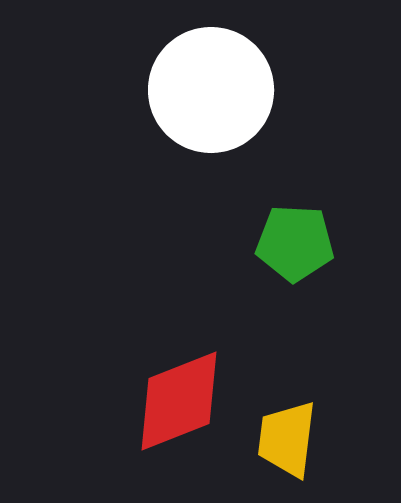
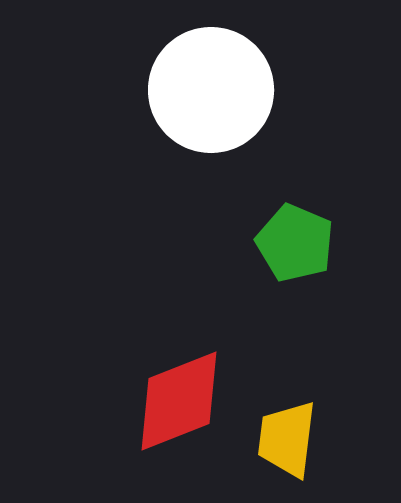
green pentagon: rotated 20 degrees clockwise
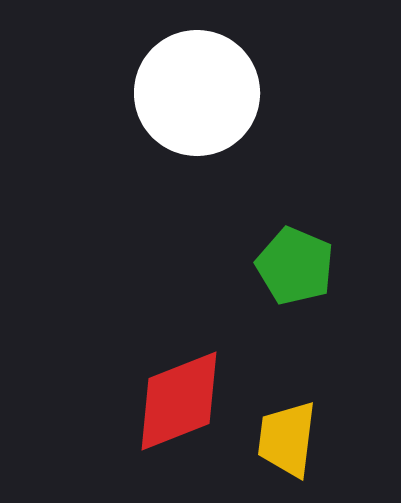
white circle: moved 14 px left, 3 px down
green pentagon: moved 23 px down
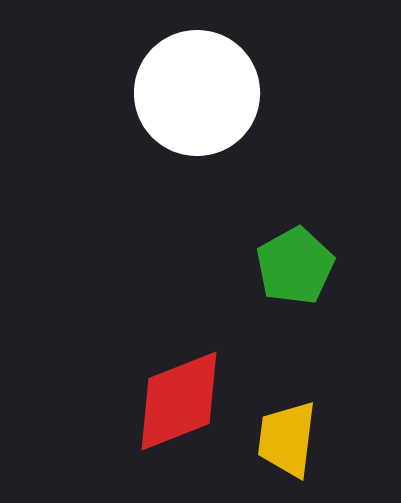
green pentagon: rotated 20 degrees clockwise
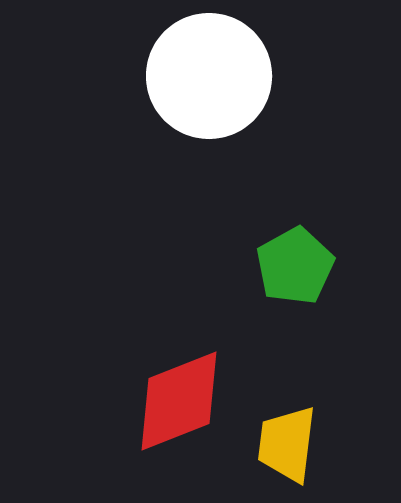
white circle: moved 12 px right, 17 px up
yellow trapezoid: moved 5 px down
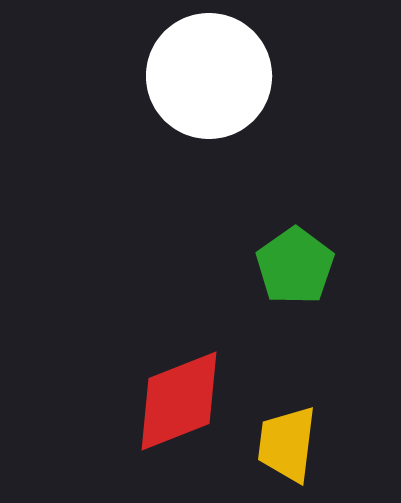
green pentagon: rotated 6 degrees counterclockwise
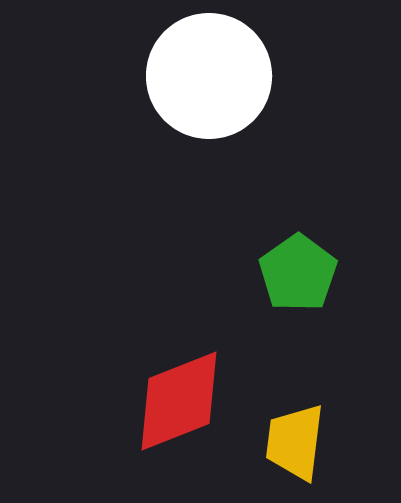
green pentagon: moved 3 px right, 7 px down
yellow trapezoid: moved 8 px right, 2 px up
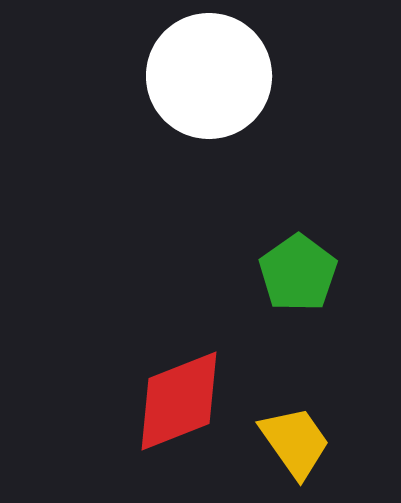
yellow trapezoid: rotated 138 degrees clockwise
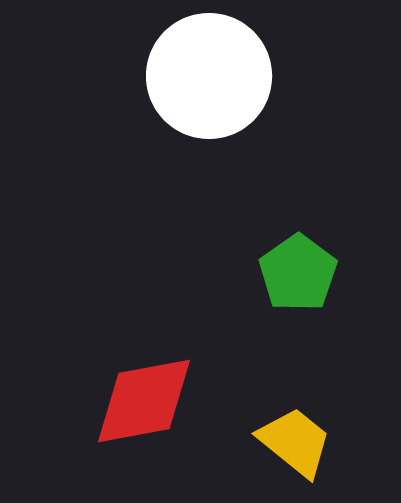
red diamond: moved 35 px left; rotated 11 degrees clockwise
yellow trapezoid: rotated 16 degrees counterclockwise
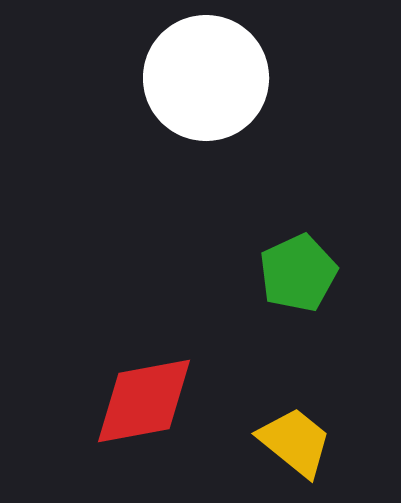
white circle: moved 3 px left, 2 px down
green pentagon: rotated 10 degrees clockwise
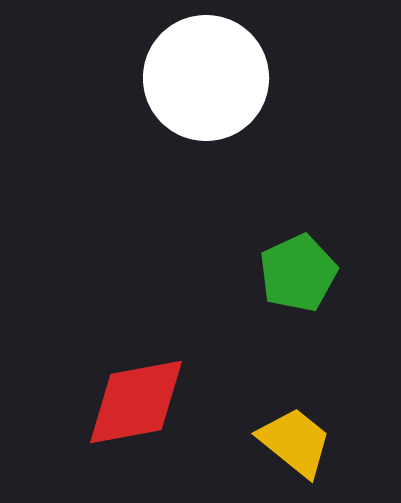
red diamond: moved 8 px left, 1 px down
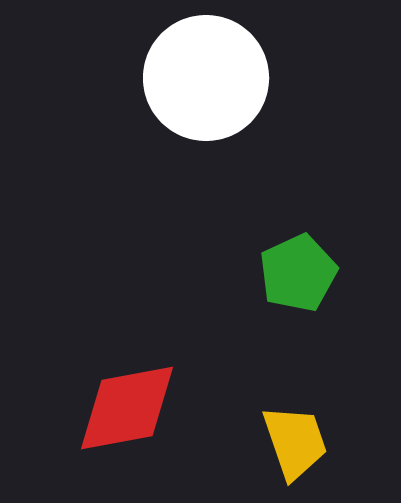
red diamond: moved 9 px left, 6 px down
yellow trapezoid: rotated 32 degrees clockwise
